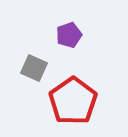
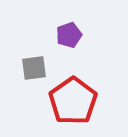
gray square: rotated 32 degrees counterclockwise
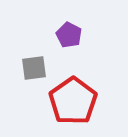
purple pentagon: rotated 25 degrees counterclockwise
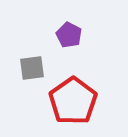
gray square: moved 2 px left
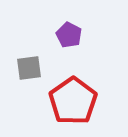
gray square: moved 3 px left
